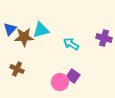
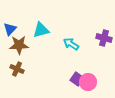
brown star: moved 5 px left, 8 px down
purple square: moved 4 px right, 3 px down
pink circle: moved 28 px right
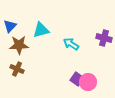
blue triangle: moved 3 px up
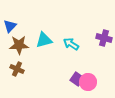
cyan triangle: moved 3 px right, 10 px down
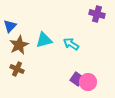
purple cross: moved 7 px left, 24 px up
brown star: rotated 24 degrees counterclockwise
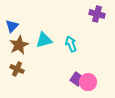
blue triangle: moved 2 px right
cyan arrow: rotated 35 degrees clockwise
